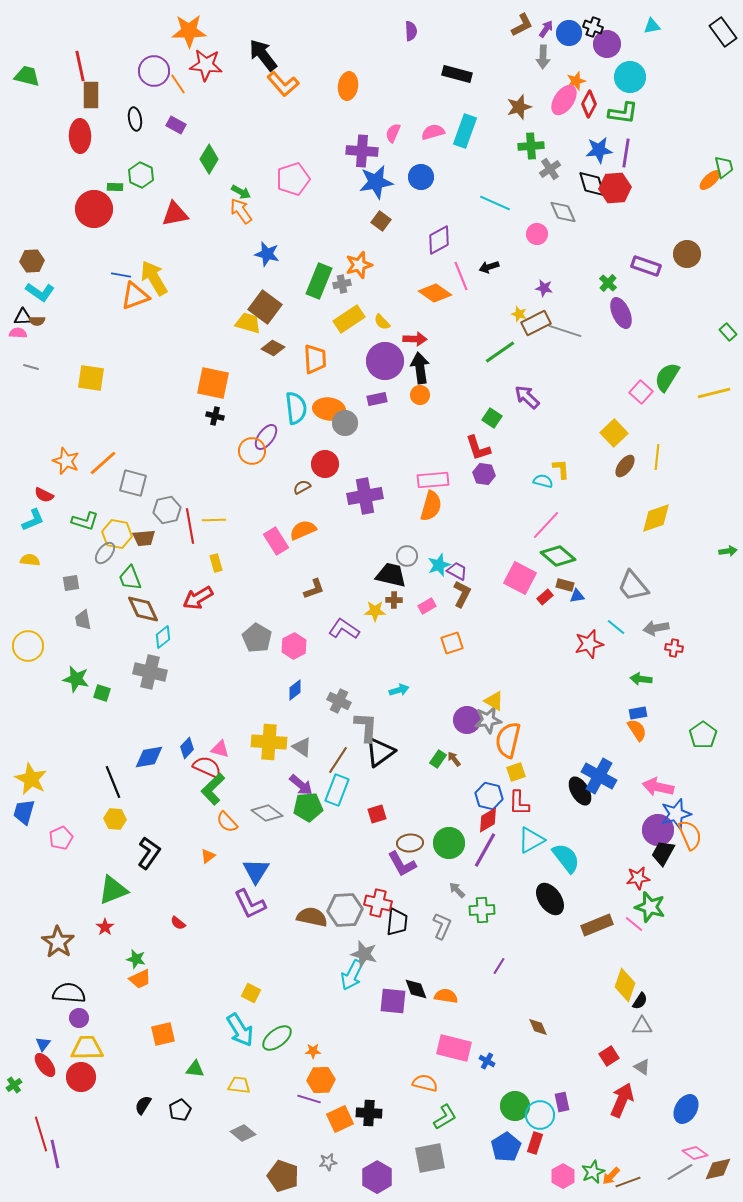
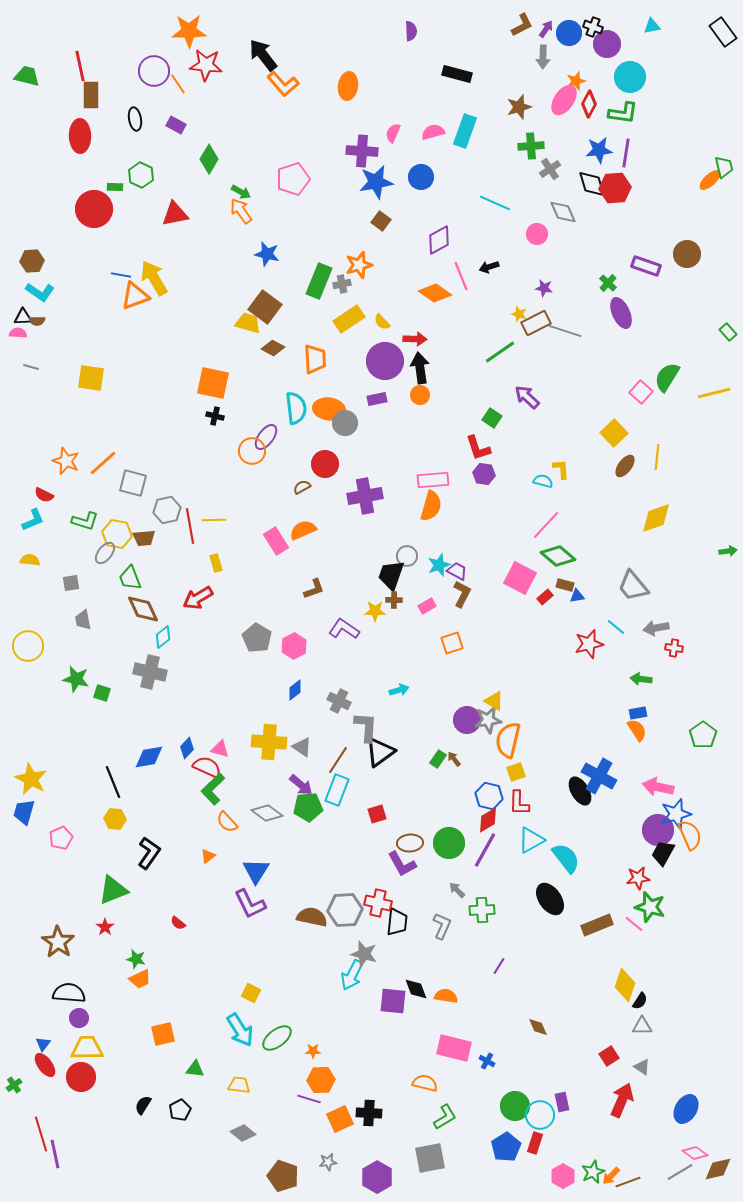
black trapezoid at (391, 575): rotated 84 degrees counterclockwise
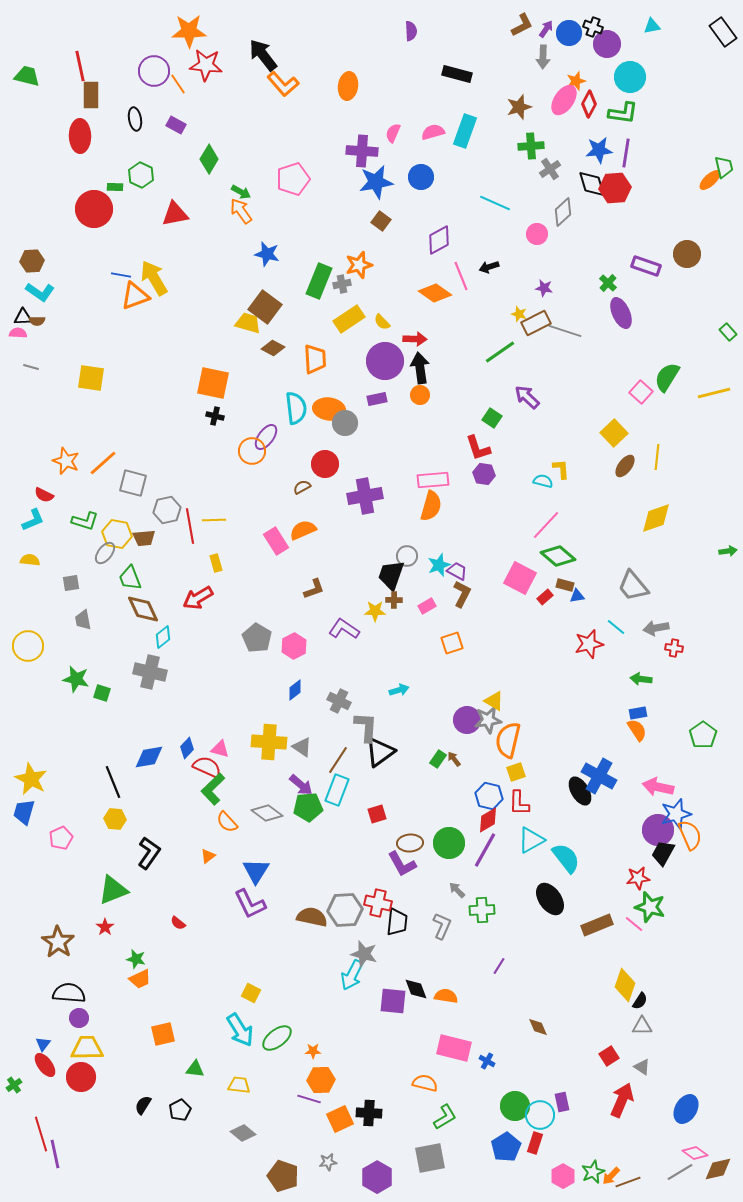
gray diamond at (563, 212): rotated 72 degrees clockwise
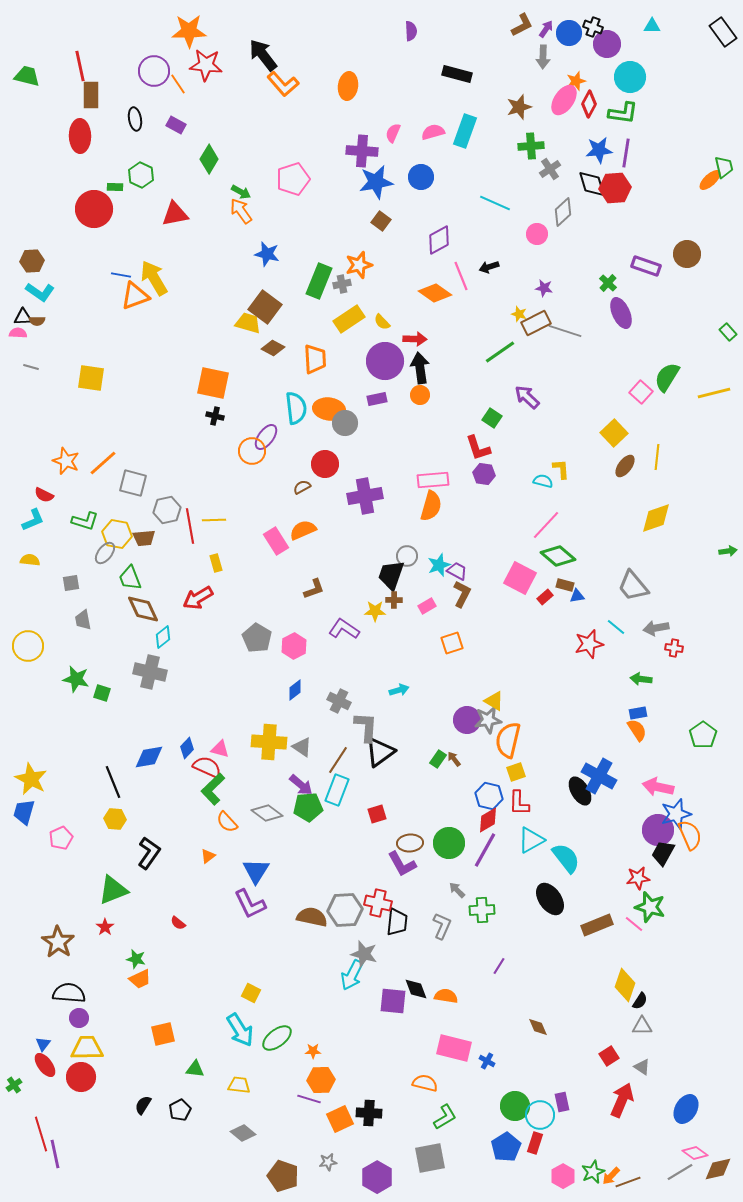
cyan triangle at (652, 26): rotated 12 degrees clockwise
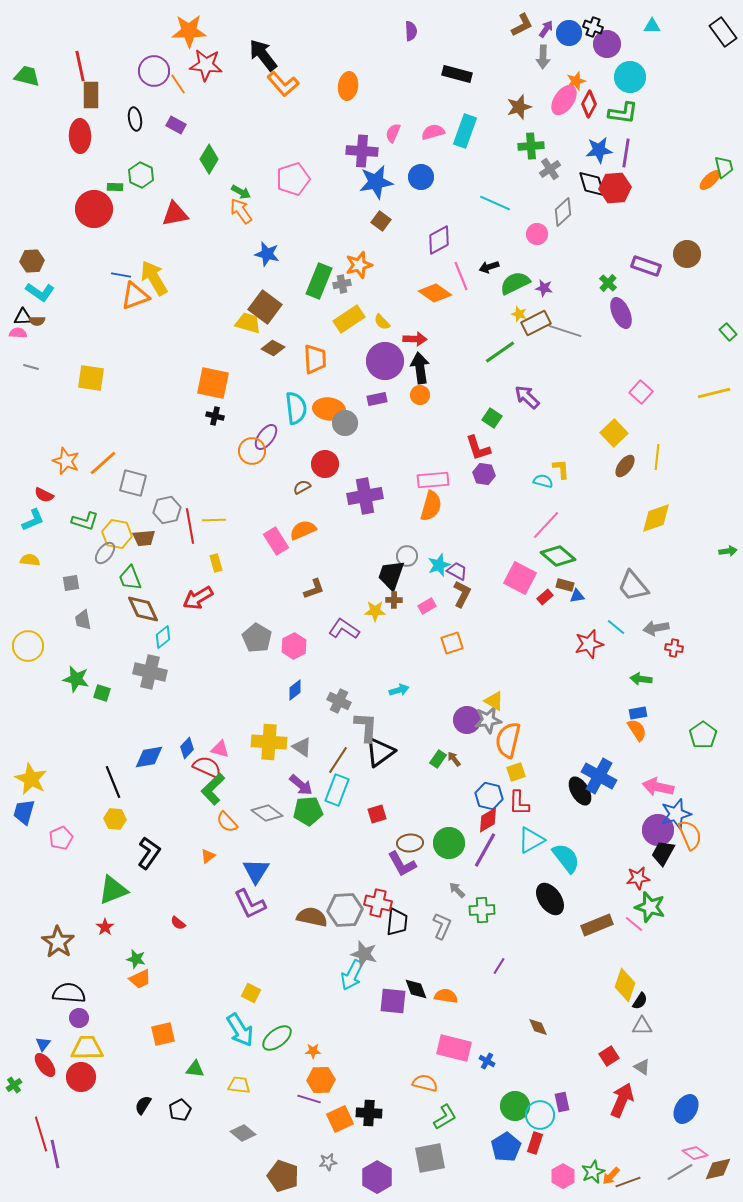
green semicircle at (667, 377): moved 152 px left, 94 px up; rotated 32 degrees clockwise
green pentagon at (308, 807): moved 4 px down
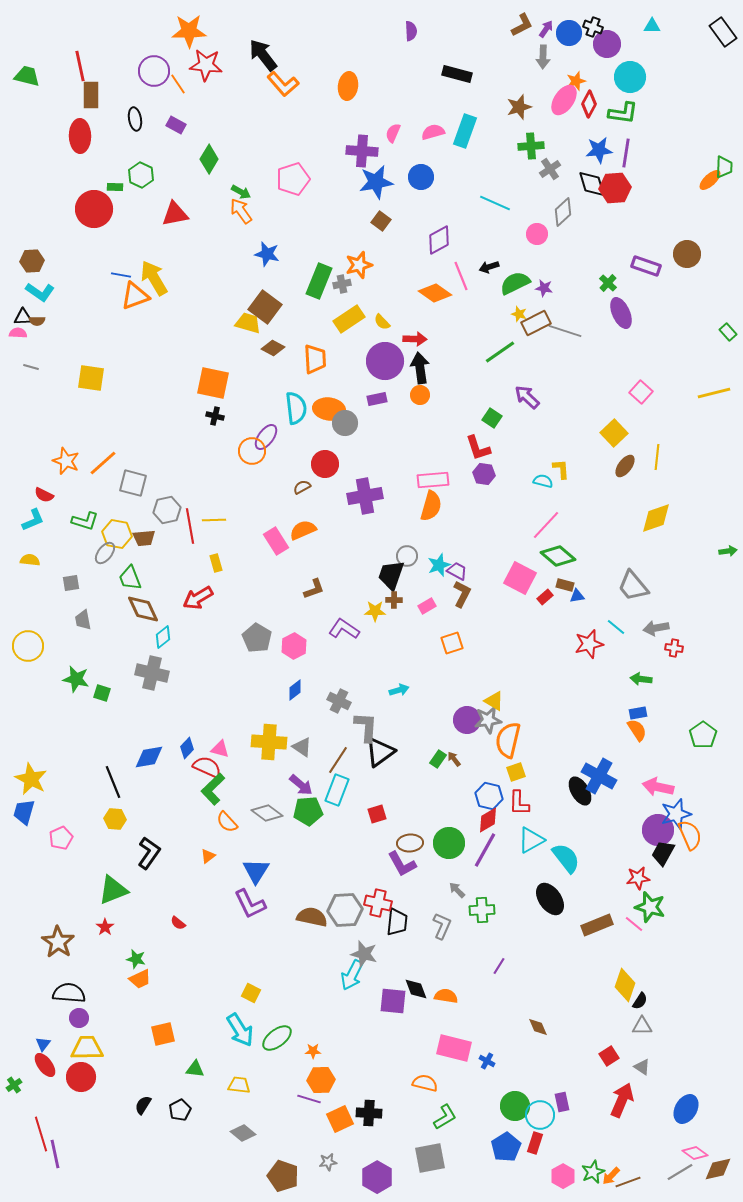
green trapezoid at (724, 167): rotated 15 degrees clockwise
gray cross at (150, 672): moved 2 px right, 1 px down
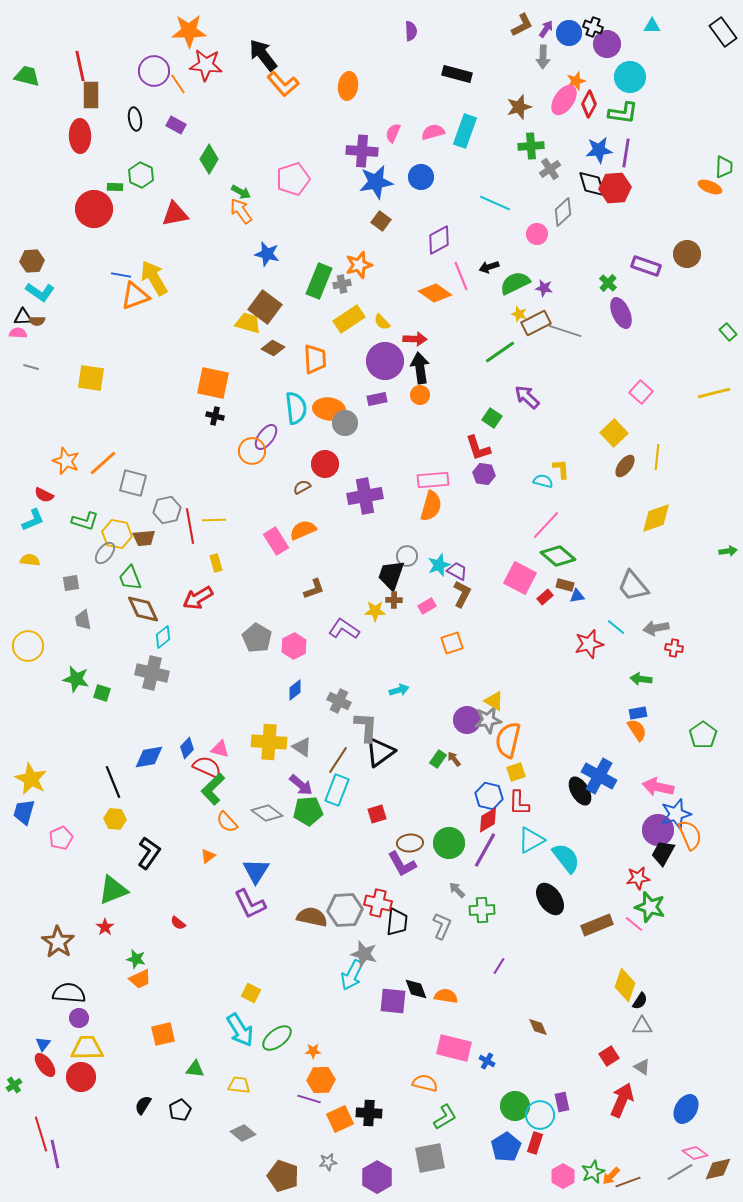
orange ellipse at (710, 180): moved 7 px down; rotated 65 degrees clockwise
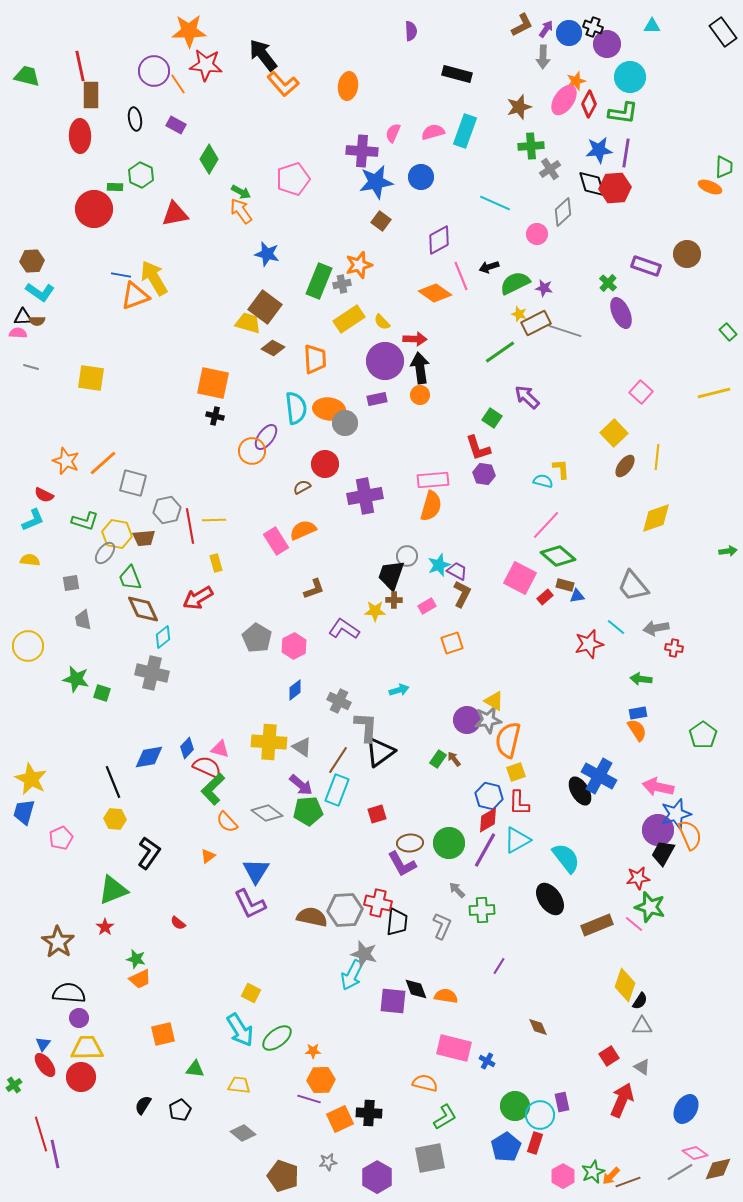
cyan triangle at (531, 840): moved 14 px left
